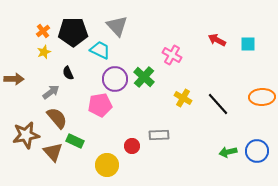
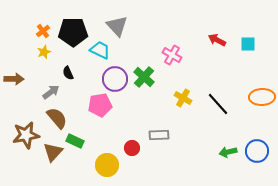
red circle: moved 2 px down
brown triangle: rotated 25 degrees clockwise
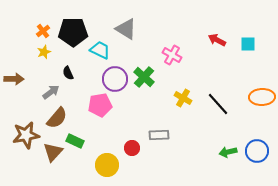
gray triangle: moved 9 px right, 3 px down; rotated 15 degrees counterclockwise
brown semicircle: rotated 80 degrees clockwise
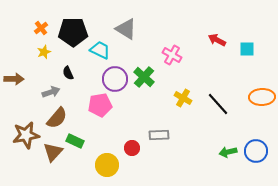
orange cross: moved 2 px left, 3 px up
cyan square: moved 1 px left, 5 px down
gray arrow: rotated 18 degrees clockwise
blue circle: moved 1 px left
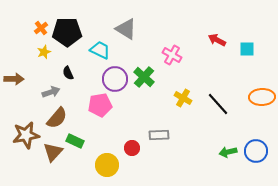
black pentagon: moved 6 px left
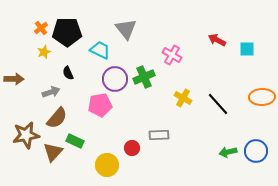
gray triangle: rotated 20 degrees clockwise
green cross: rotated 25 degrees clockwise
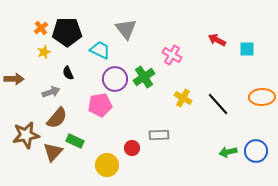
green cross: rotated 10 degrees counterclockwise
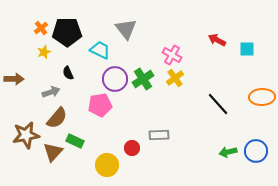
green cross: moved 1 px left, 2 px down
yellow cross: moved 8 px left, 20 px up; rotated 24 degrees clockwise
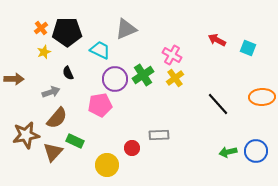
gray triangle: rotated 45 degrees clockwise
cyan square: moved 1 px right, 1 px up; rotated 21 degrees clockwise
green cross: moved 4 px up
